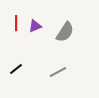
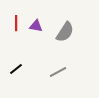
purple triangle: moved 1 px right; rotated 32 degrees clockwise
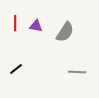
red line: moved 1 px left
gray line: moved 19 px right; rotated 30 degrees clockwise
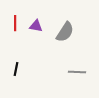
black line: rotated 40 degrees counterclockwise
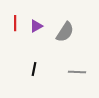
purple triangle: rotated 40 degrees counterclockwise
black line: moved 18 px right
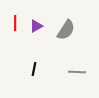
gray semicircle: moved 1 px right, 2 px up
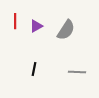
red line: moved 2 px up
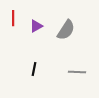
red line: moved 2 px left, 3 px up
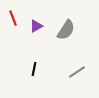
red line: rotated 21 degrees counterclockwise
gray line: rotated 36 degrees counterclockwise
